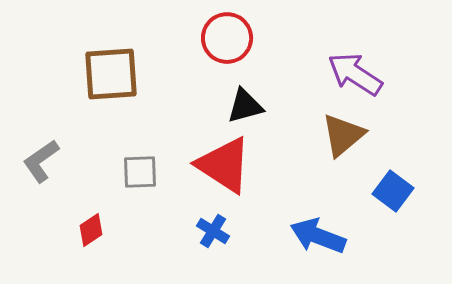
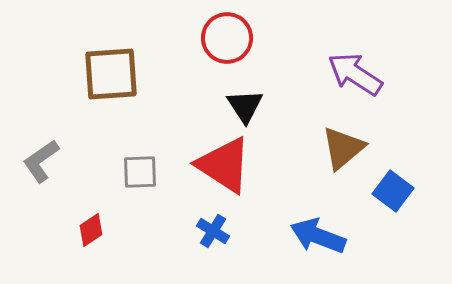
black triangle: rotated 48 degrees counterclockwise
brown triangle: moved 13 px down
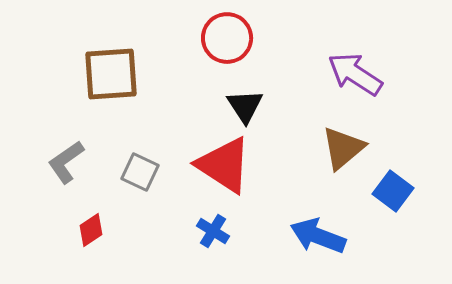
gray L-shape: moved 25 px right, 1 px down
gray square: rotated 27 degrees clockwise
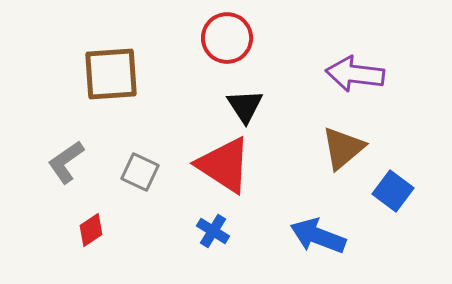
purple arrow: rotated 26 degrees counterclockwise
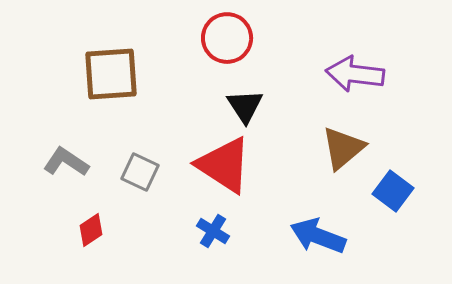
gray L-shape: rotated 69 degrees clockwise
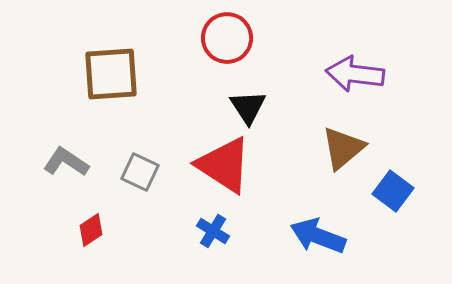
black triangle: moved 3 px right, 1 px down
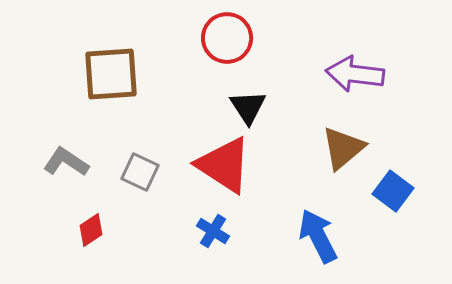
blue arrow: rotated 42 degrees clockwise
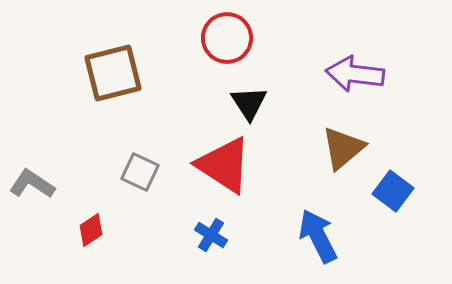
brown square: moved 2 px right, 1 px up; rotated 10 degrees counterclockwise
black triangle: moved 1 px right, 4 px up
gray L-shape: moved 34 px left, 22 px down
blue cross: moved 2 px left, 4 px down
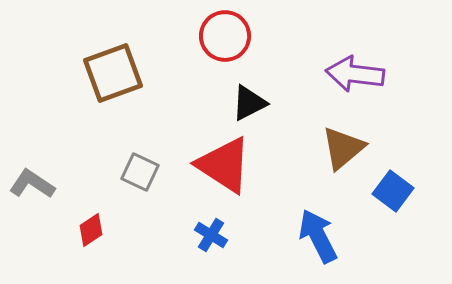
red circle: moved 2 px left, 2 px up
brown square: rotated 6 degrees counterclockwise
black triangle: rotated 36 degrees clockwise
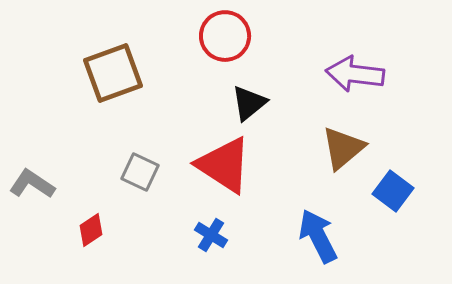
black triangle: rotated 12 degrees counterclockwise
